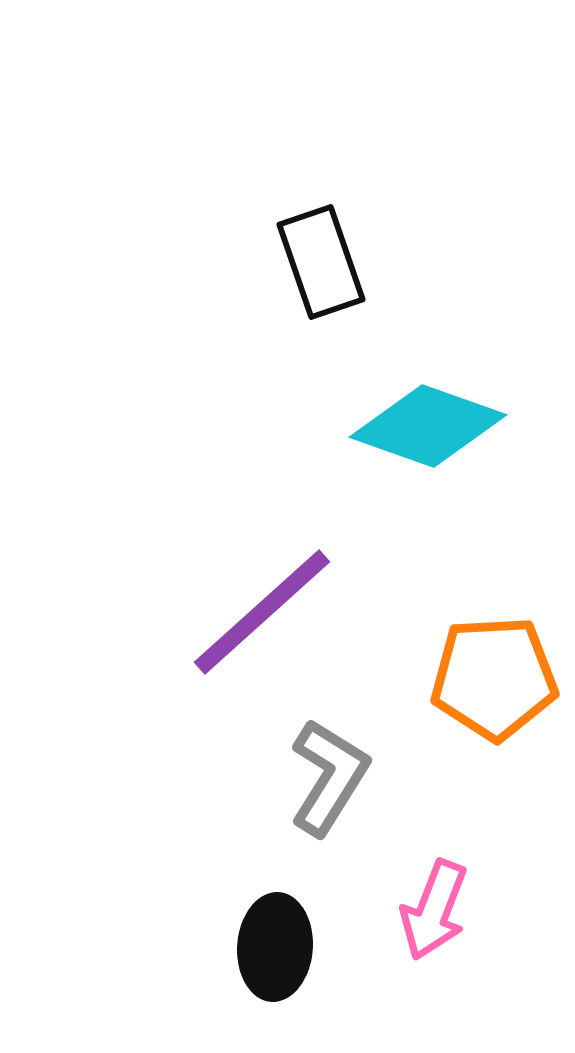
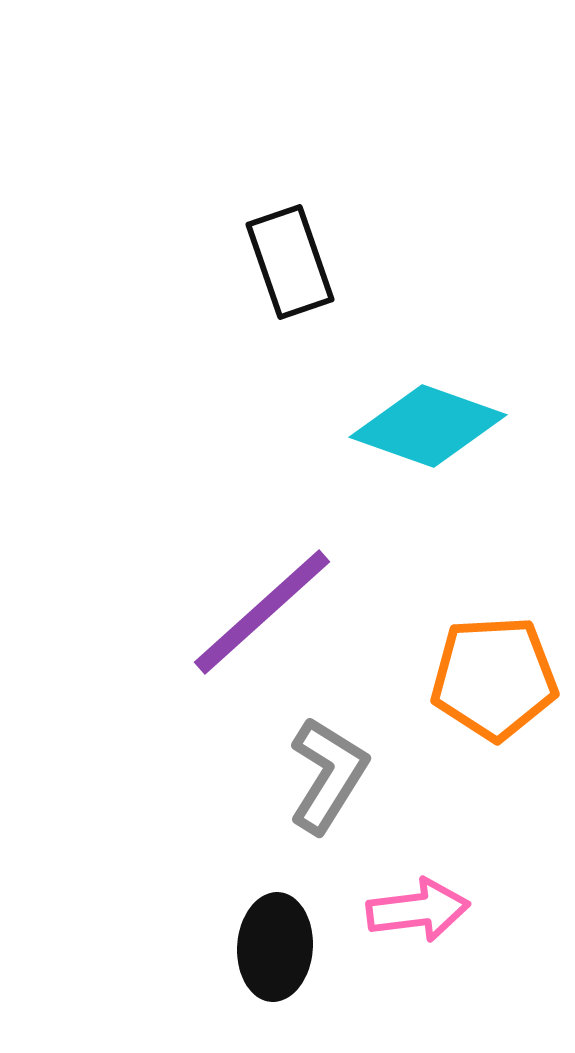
black rectangle: moved 31 px left
gray L-shape: moved 1 px left, 2 px up
pink arrow: moved 16 px left; rotated 118 degrees counterclockwise
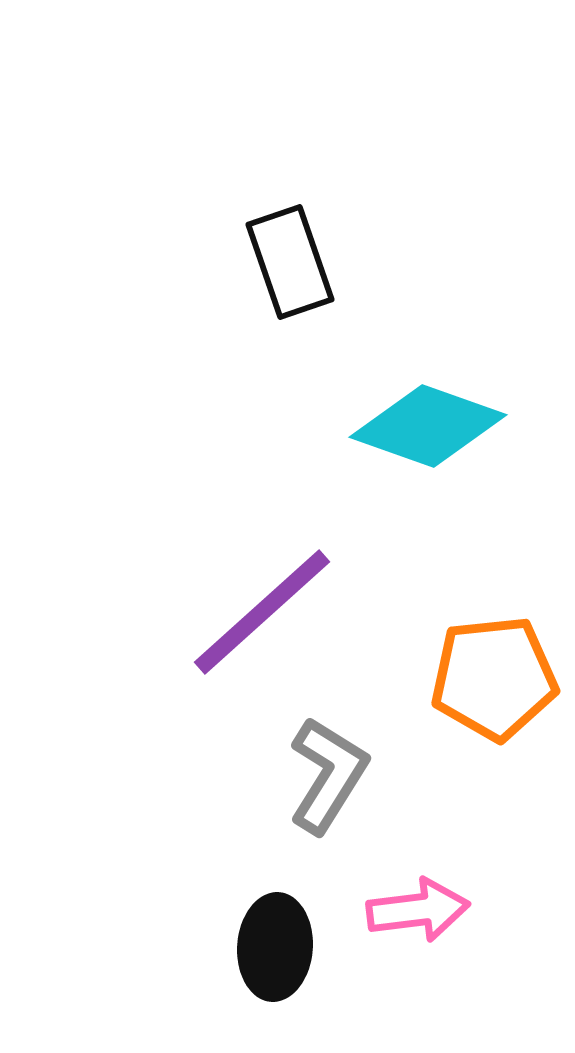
orange pentagon: rotated 3 degrees counterclockwise
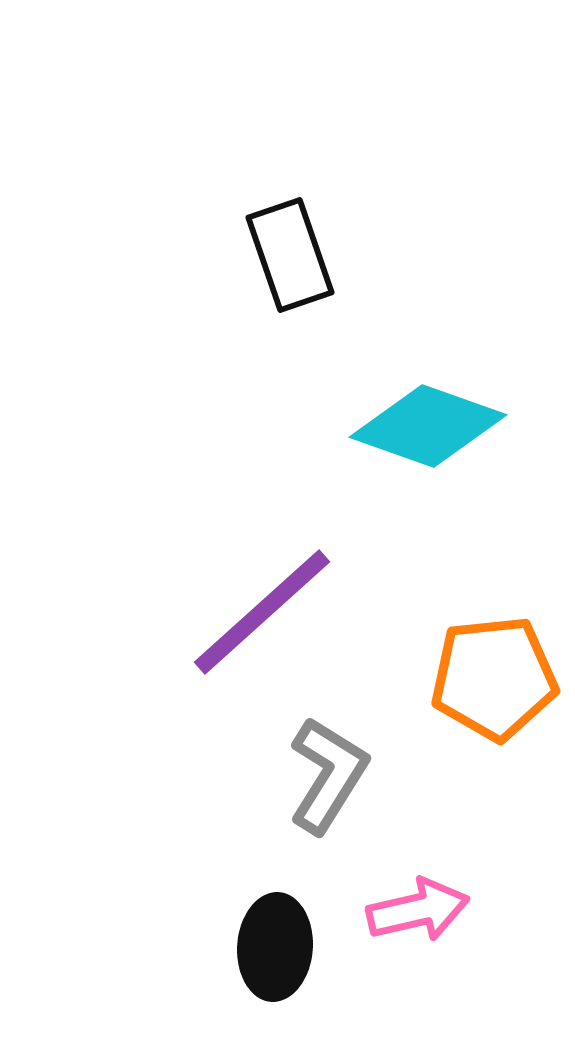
black rectangle: moved 7 px up
pink arrow: rotated 6 degrees counterclockwise
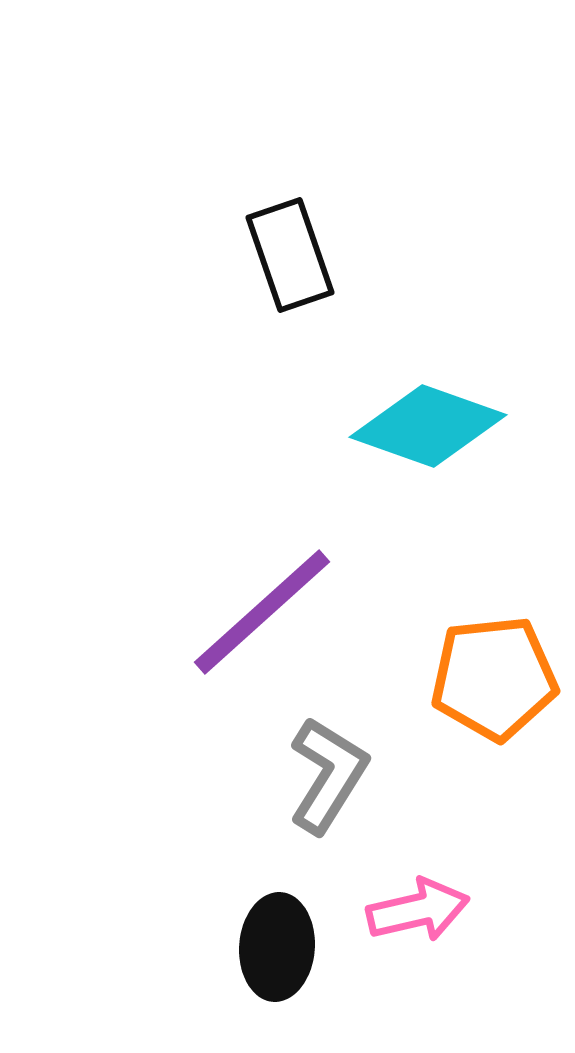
black ellipse: moved 2 px right
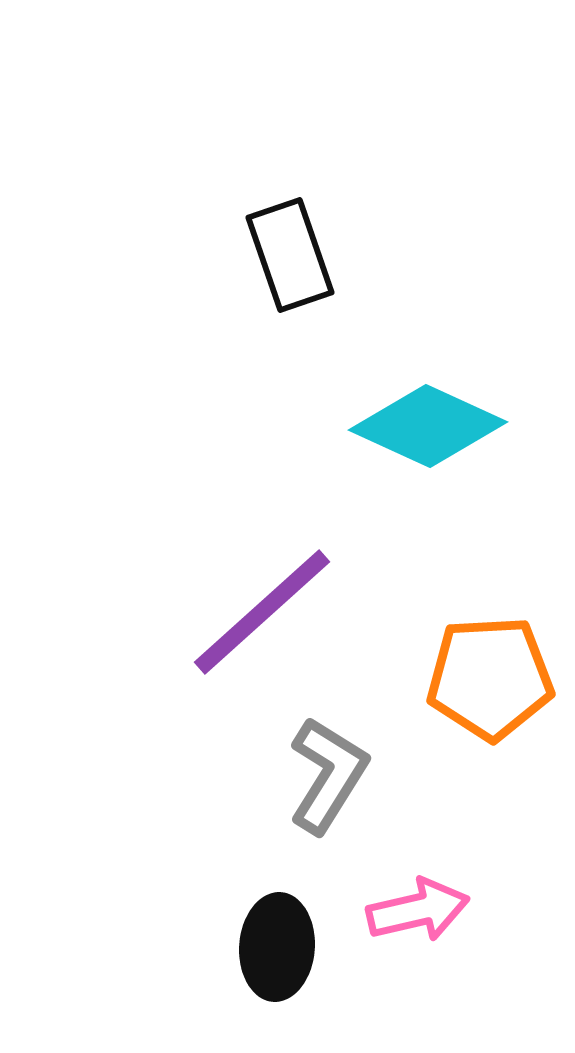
cyan diamond: rotated 5 degrees clockwise
orange pentagon: moved 4 px left; rotated 3 degrees clockwise
